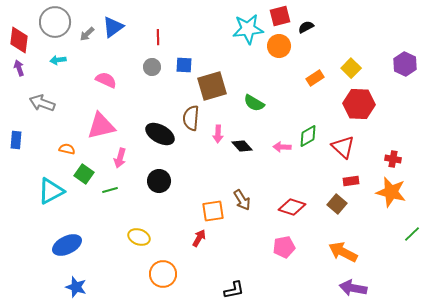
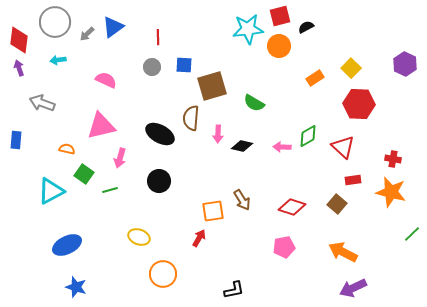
black diamond at (242, 146): rotated 35 degrees counterclockwise
red rectangle at (351, 181): moved 2 px right, 1 px up
purple arrow at (353, 288): rotated 36 degrees counterclockwise
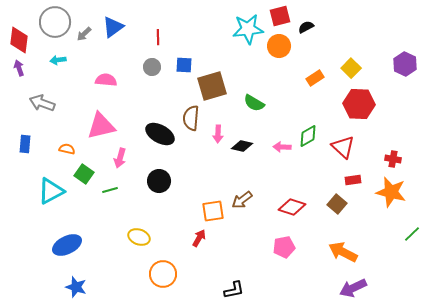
gray arrow at (87, 34): moved 3 px left
pink semicircle at (106, 80): rotated 20 degrees counterclockwise
blue rectangle at (16, 140): moved 9 px right, 4 px down
brown arrow at (242, 200): rotated 85 degrees clockwise
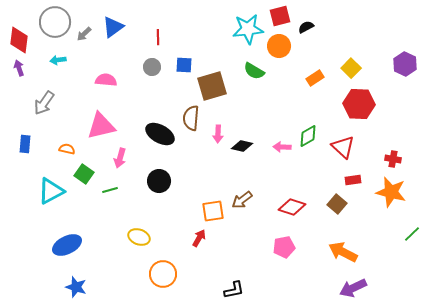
gray arrow at (42, 103): moved 2 px right; rotated 75 degrees counterclockwise
green semicircle at (254, 103): moved 32 px up
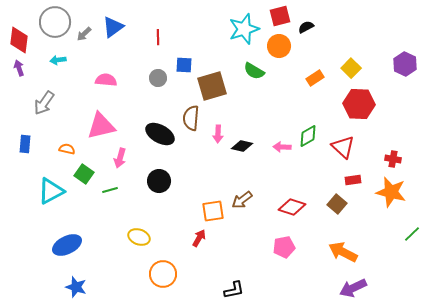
cyan star at (248, 29): moved 4 px left; rotated 12 degrees counterclockwise
gray circle at (152, 67): moved 6 px right, 11 px down
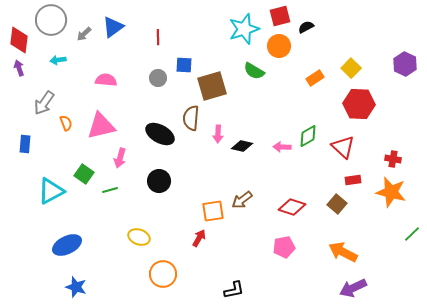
gray circle at (55, 22): moved 4 px left, 2 px up
orange semicircle at (67, 149): moved 1 px left, 26 px up; rotated 56 degrees clockwise
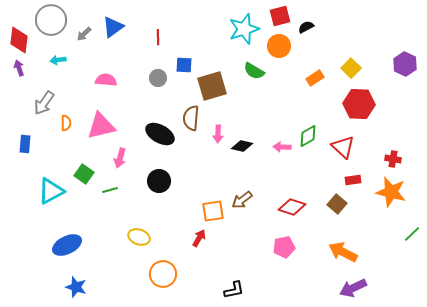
orange semicircle at (66, 123): rotated 21 degrees clockwise
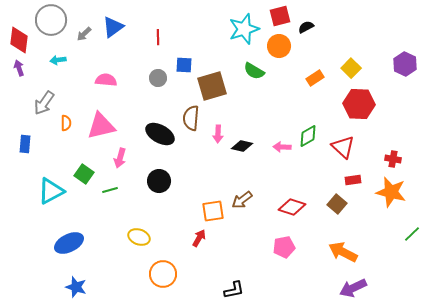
blue ellipse at (67, 245): moved 2 px right, 2 px up
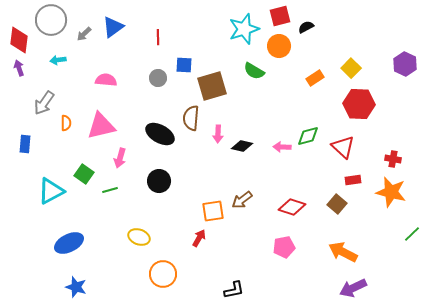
green diamond at (308, 136): rotated 15 degrees clockwise
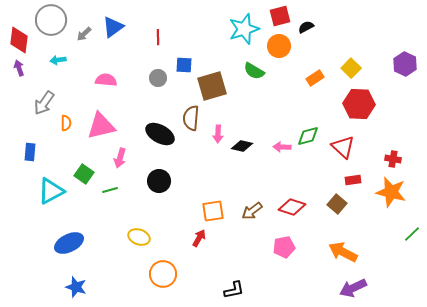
blue rectangle at (25, 144): moved 5 px right, 8 px down
brown arrow at (242, 200): moved 10 px right, 11 px down
